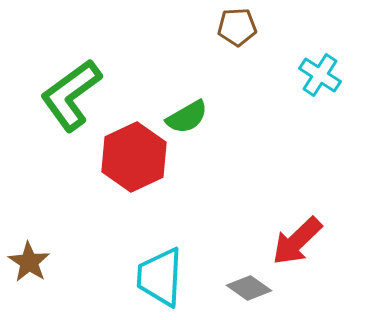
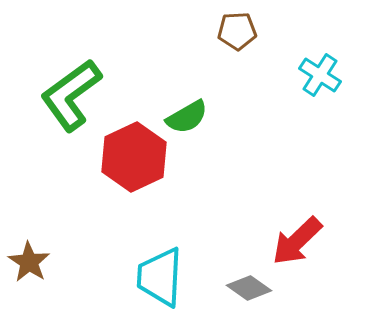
brown pentagon: moved 4 px down
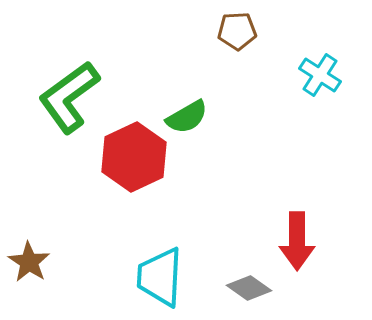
green L-shape: moved 2 px left, 2 px down
red arrow: rotated 46 degrees counterclockwise
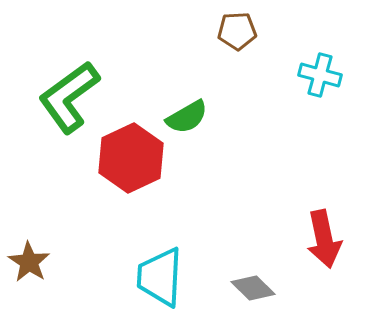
cyan cross: rotated 18 degrees counterclockwise
red hexagon: moved 3 px left, 1 px down
red arrow: moved 27 px right, 2 px up; rotated 12 degrees counterclockwise
gray diamond: moved 4 px right; rotated 9 degrees clockwise
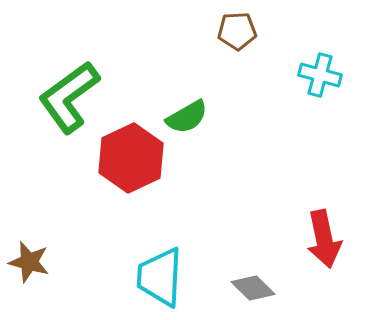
brown star: rotated 18 degrees counterclockwise
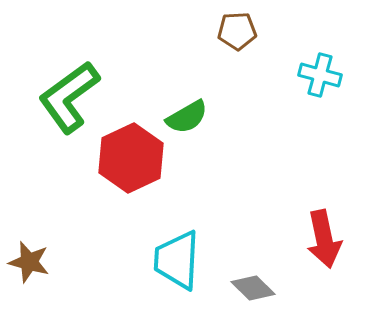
cyan trapezoid: moved 17 px right, 17 px up
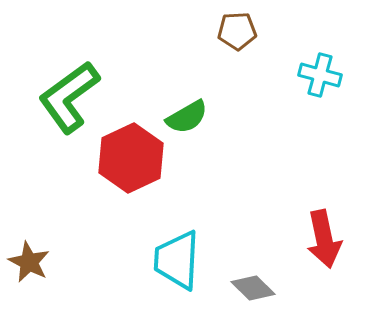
brown star: rotated 12 degrees clockwise
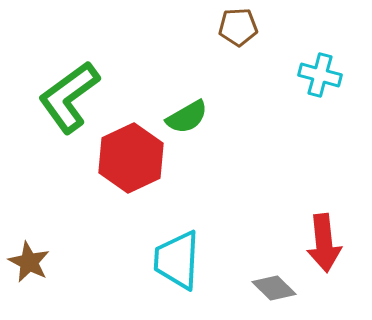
brown pentagon: moved 1 px right, 4 px up
red arrow: moved 4 px down; rotated 6 degrees clockwise
gray diamond: moved 21 px right
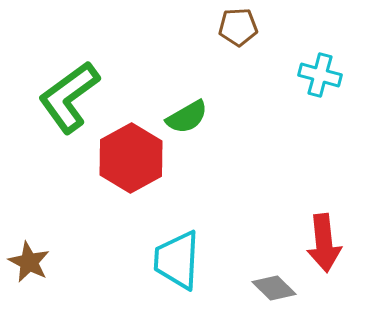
red hexagon: rotated 4 degrees counterclockwise
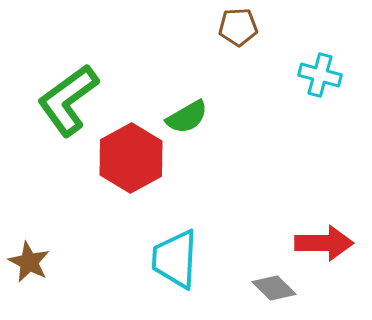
green L-shape: moved 1 px left, 3 px down
red arrow: rotated 84 degrees counterclockwise
cyan trapezoid: moved 2 px left, 1 px up
